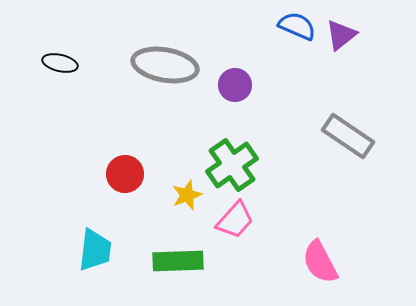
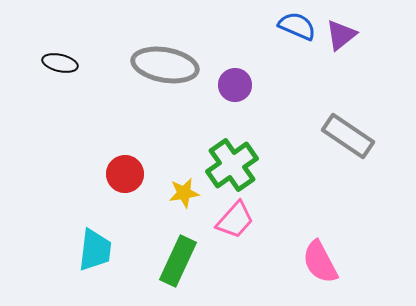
yellow star: moved 3 px left, 2 px up; rotated 12 degrees clockwise
green rectangle: rotated 63 degrees counterclockwise
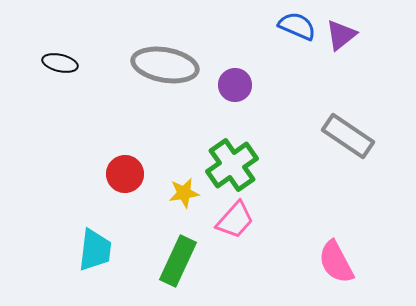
pink semicircle: moved 16 px right
